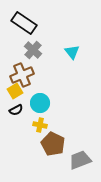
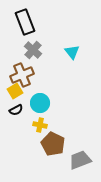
black rectangle: moved 1 px right, 1 px up; rotated 35 degrees clockwise
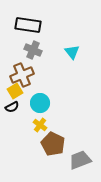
black rectangle: moved 3 px right, 3 px down; rotated 60 degrees counterclockwise
gray cross: rotated 18 degrees counterclockwise
black semicircle: moved 4 px left, 3 px up
yellow cross: rotated 24 degrees clockwise
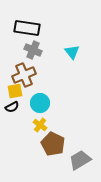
black rectangle: moved 1 px left, 3 px down
brown cross: moved 2 px right
yellow square: rotated 21 degrees clockwise
gray trapezoid: rotated 10 degrees counterclockwise
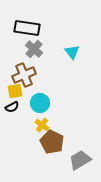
gray cross: moved 1 px right, 1 px up; rotated 18 degrees clockwise
yellow cross: moved 2 px right
brown pentagon: moved 1 px left, 2 px up
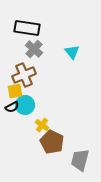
cyan circle: moved 15 px left, 2 px down
gray trapezoid: rotated 45 degrees counterclockwise
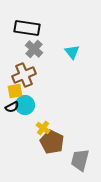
yellow cross: moved 1 px right, 3 px down
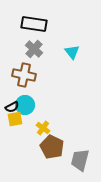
black rectangle: moved 7 px right, 4 px up
brown cross: rotated 35 degrees clockwise
yellow square: moved 28 px down
brown pentagon: moved 5 px down
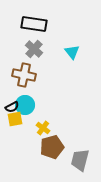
brown pentagon: rotated 30 degrees clockwise
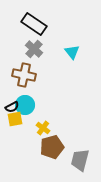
black rectangle: rotated 25 degrees clockwise
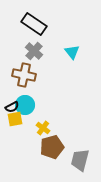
gray cross: moved 2 px down
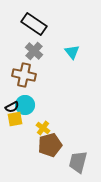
brown pentagon: moved 2 px left, 2 px up
gray trapezoid: moved 2 px left, 2 px down
